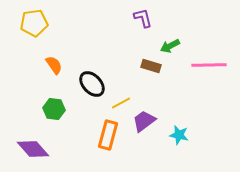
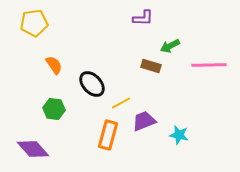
purple L-shape: rotated 105 degrees clockwise
purple trapezoid: rotated 15 degrees clockwise
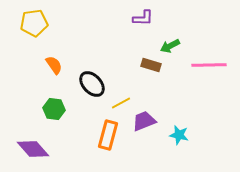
brown rectangle: moved 1 px up
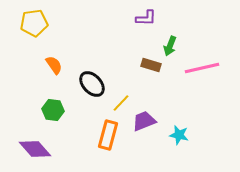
purple L-shape: moved 3 px right
green arrow: rotated 42 degrees counterclockwise
pink line: moved 7 px left, 3 px down; rotated 12 degrees counterclockwise
yellow line: rotated 18 degrees counterclockwise
green hexagon: moved 1 px left, 1 px down
purple diamond: moved 2 px right
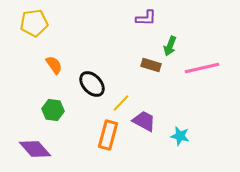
purple trapezoid: rotated 50 degrees clockwise
cyan star: moved 1 px right, 1 px down
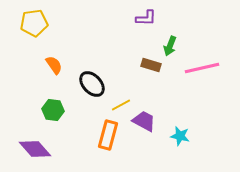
yellow line: moved 2 px down; rotated 18 degrees clockwise
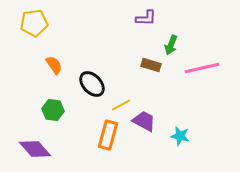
green arrow: moved 1 px right, 1 px up
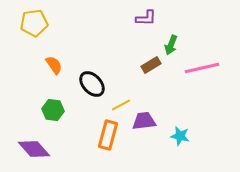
brown rectangle: rotated 48 degrees counterclockwise
purple trapezoid: rotated 35 degrees counterclockwise
purple diamond: moved 1 px left
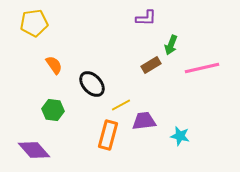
purple diamond: moved 1 px down
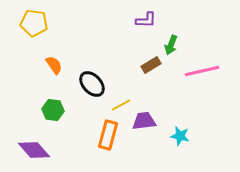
purple L-shape: moved 2 px down
yellow pentagon: rotated 16 degrees clockwise
pink line: moved 3 px down
